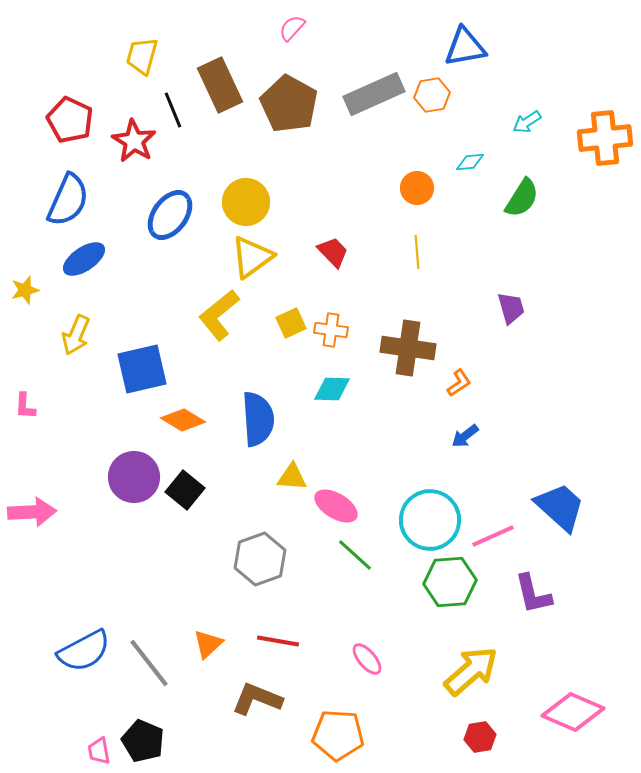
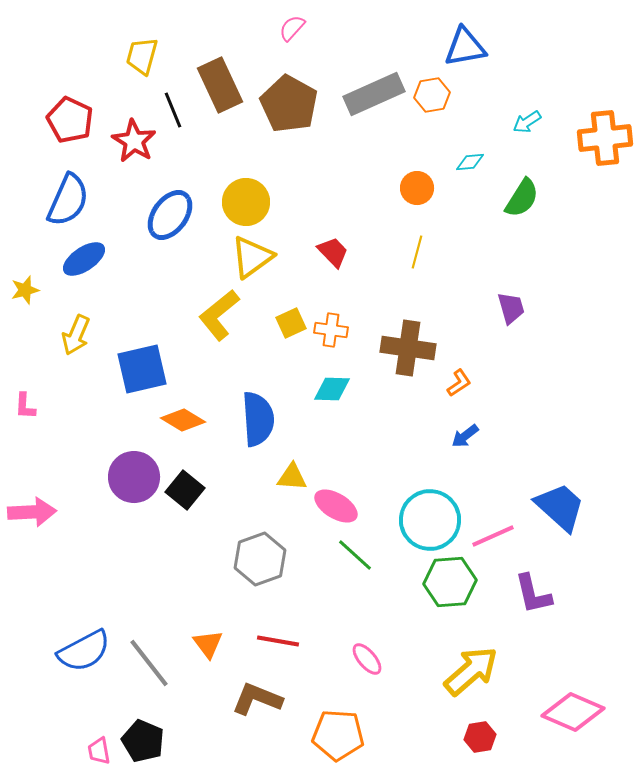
yellow line at (417, 252): rotated 20 degrees clockwise
orange triangle at (208, 644): rotated 24 degrees counterclockwise
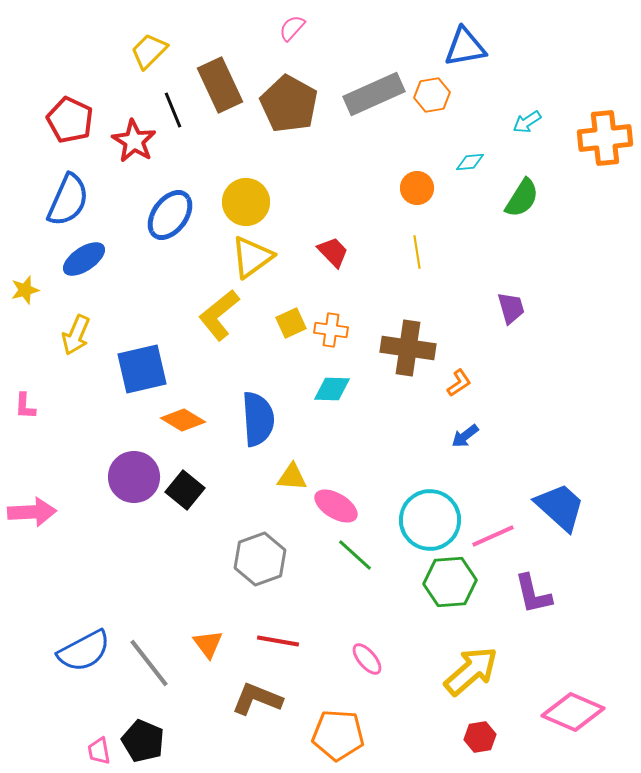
yellow trapezoid at (142, 56): moved 7 px right, 5 px up; rotated 30 degrees clockwise
yellow line at (417, 252): rotated 24 degrees counterclockwise
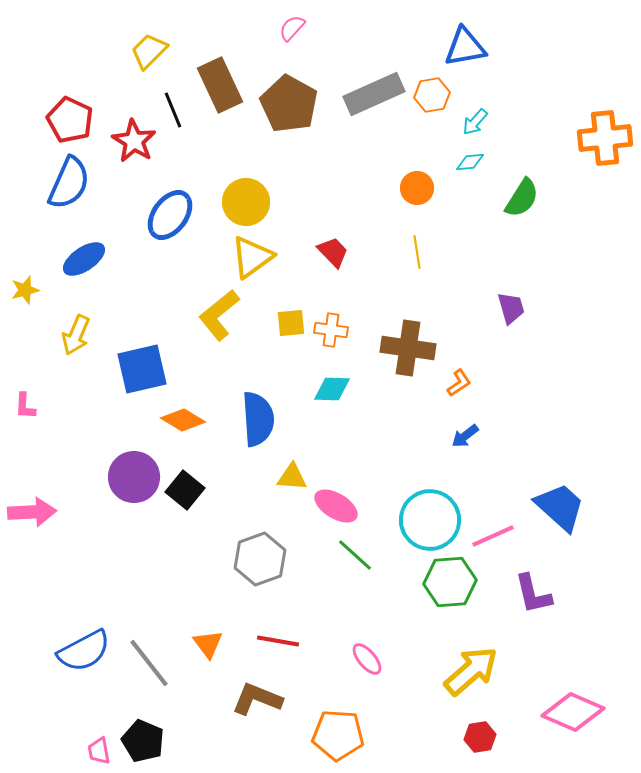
cyan arrow at (527, 122): moved 52 px left; rotated 16 degrees counterclockwise
blue semicircle at (68, 200): moved 1 px right, 17 px up
yellow square at (291, 323): rotated 20 degrees clockwise
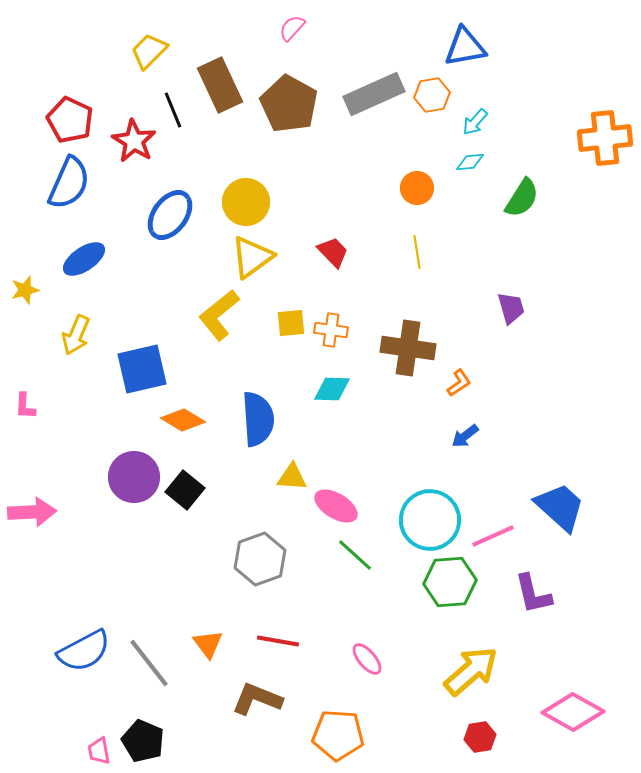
pink diamond at (573, 712): rotated 6 degrees clockwise
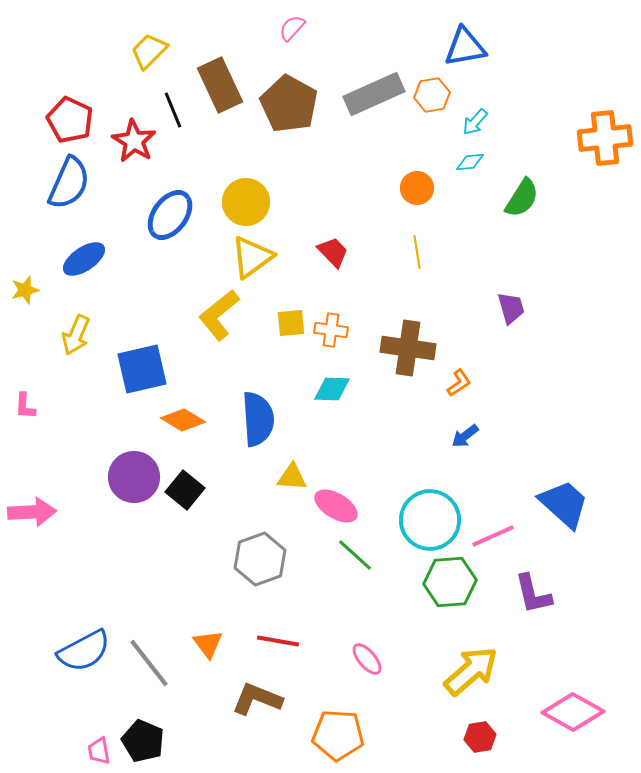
blue trapezoid at (560, 507): moved 4 px right, 3 px up
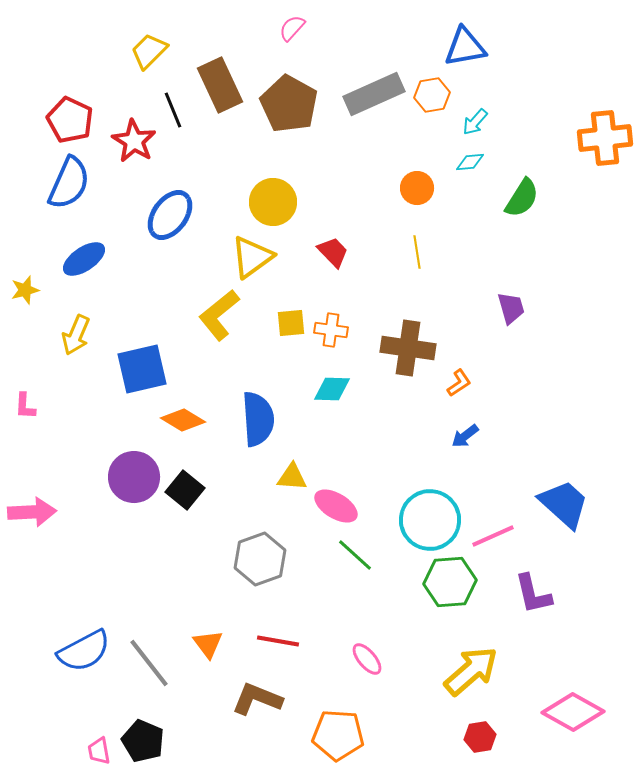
yellow circle at (246, 202): moved 27 px right
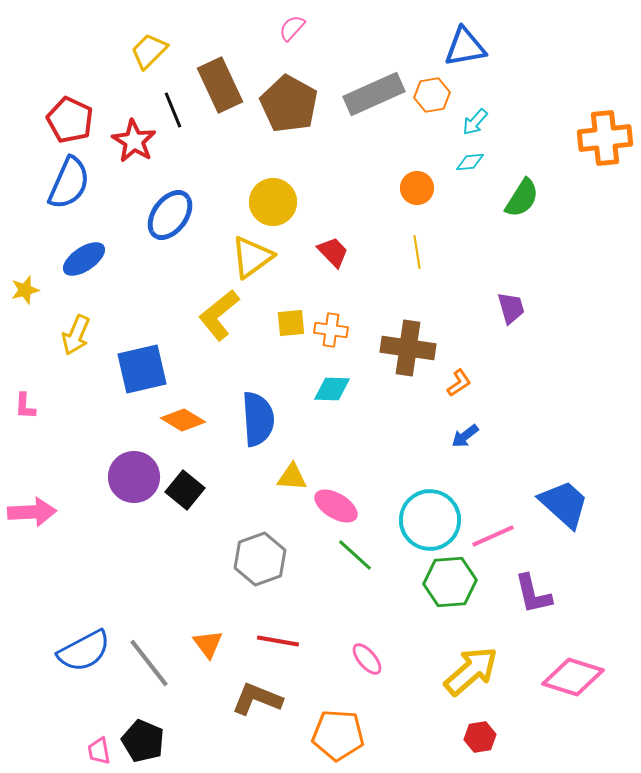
pink diamond at (573, 712): moved 35 px up; rotated 12 degrees counterclockwise
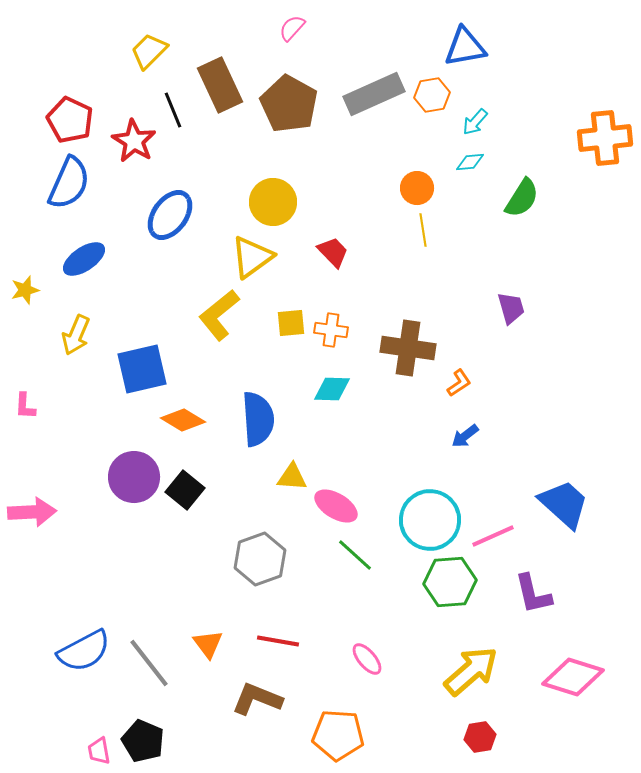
yellow line at (417, 252): moved 6 px right, 22 px up
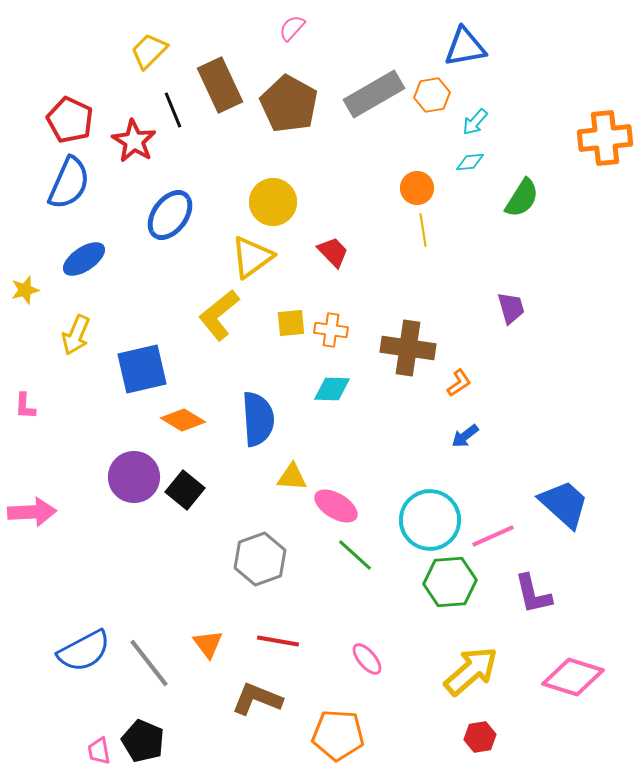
gray rectangle at (374, 94): rotated 6 degrees counterclockwise
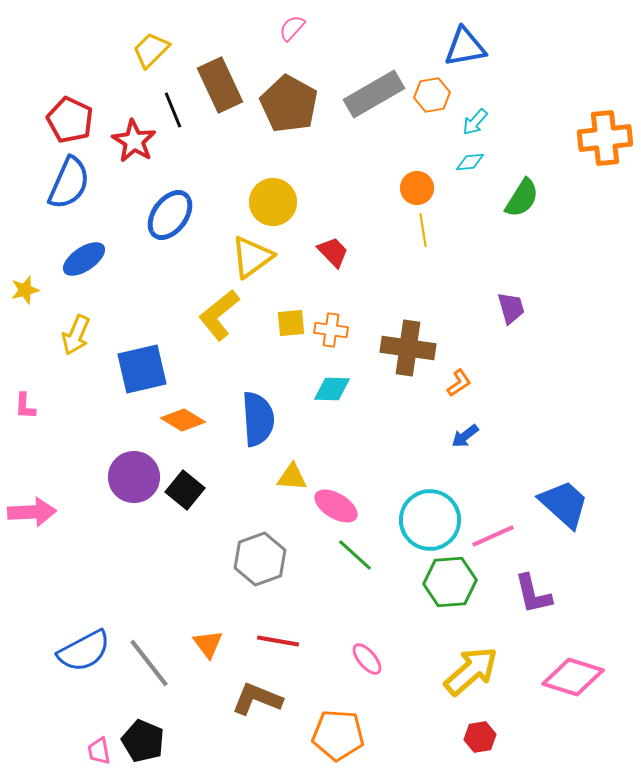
yellow trapezoid at (149, 51): moved 2 px right, 1 px up
